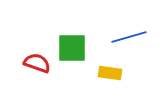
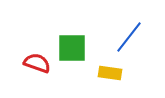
blue line: rotated 36 degrees counterclockwise
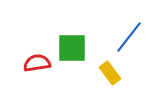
red semicircle: rotated 28 degrees counterclockwise
yellow rectangle: rotated 45 degrees clockwise
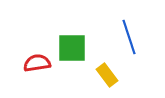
blue line: rotated 56 degrees counterclockwise
yellow rectangle: moved 3 px left, 2 px down
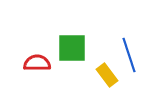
blue line: moved 18 px down
red semicircle: rotated 8 degrees clockwise
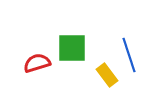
red semicircle: rotated 16 degrees counterclockwise
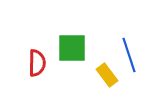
red semicircle: rotated 108 degrees clockwise
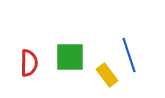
green square: moved 2 px left, 9 px down
red semicircle: moved 8 px left
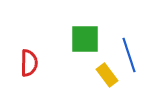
green square: moved 15 px right, 18 px up
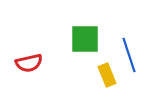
red semicircle: rotated 76 degrees clockwise
yellow rectangle: rotated 15 degrees clockwise
